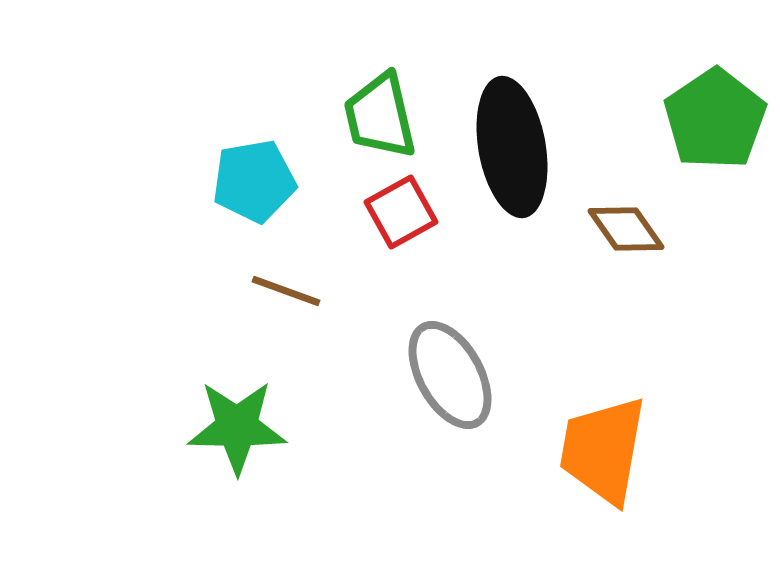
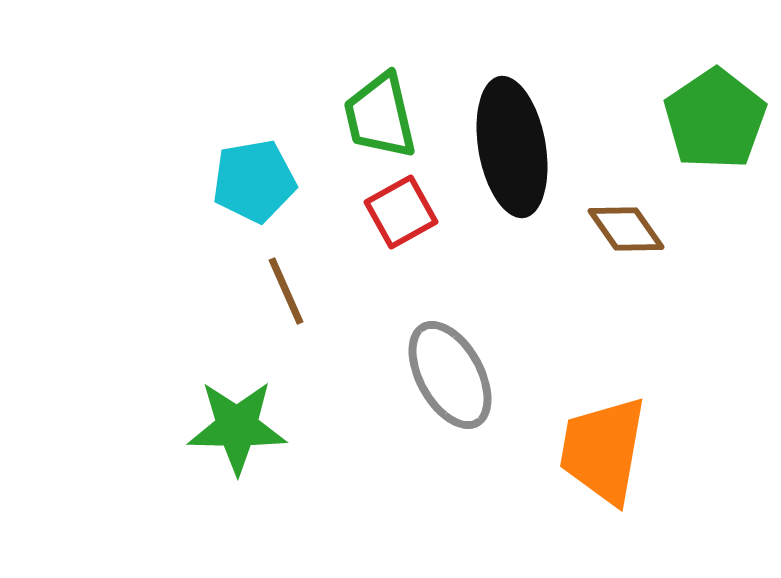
brown line: rotated 46 degrees clockwise
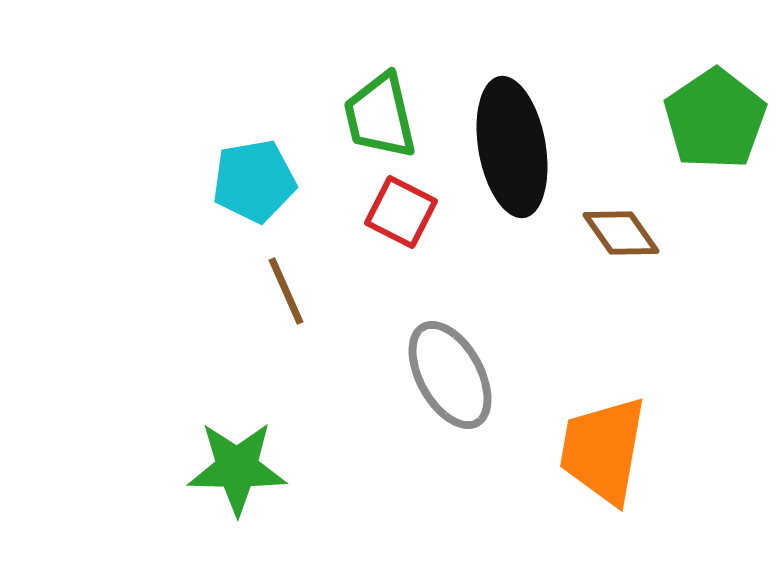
red square: rotated 34 degrees counterclockwise
brown diamond: moved 5 px left, 4 px down
green star: moved 41 px down
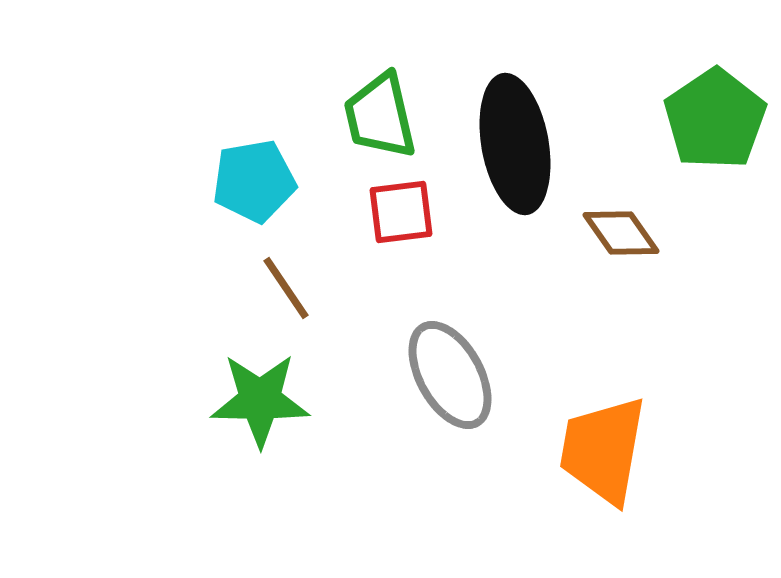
black ellipse: moved 3 px right, 3 px up
red square: rotated 34 degrees counterclockwise
brown line: moved 3 px up; rotated 10 degrees counterclockwise
green star: moved 23 px right, 68 px up
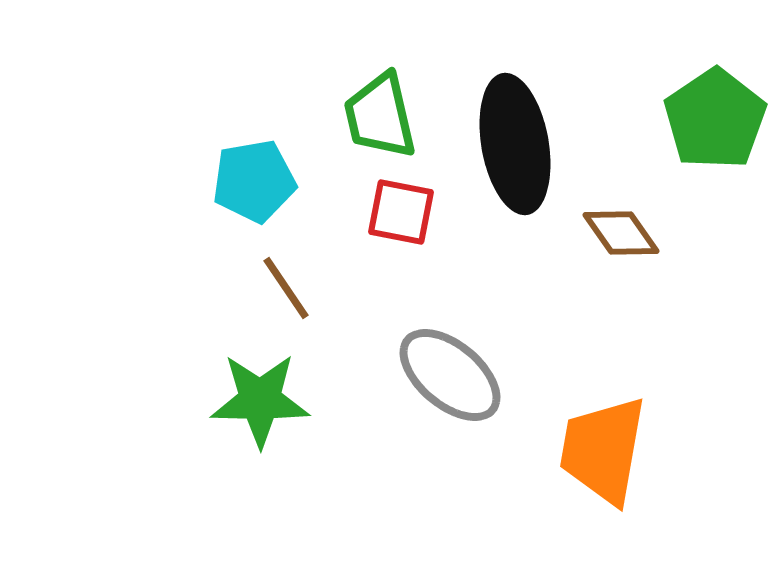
red square: rotated 18 degrees clockwise
gray ellipse: rotated 21 degrees counterclockwise
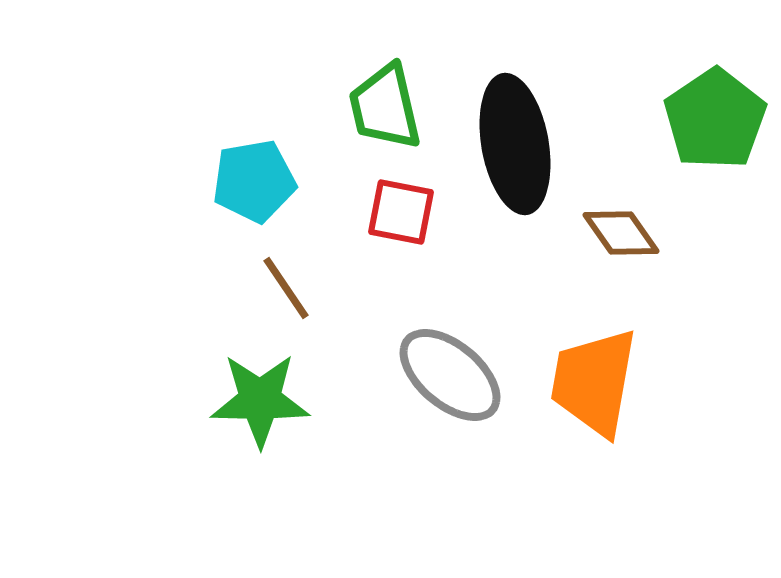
green trapezoid: moved 5 px right, 9 px up
orange trapezoid: moved 9 px left, 68 px up
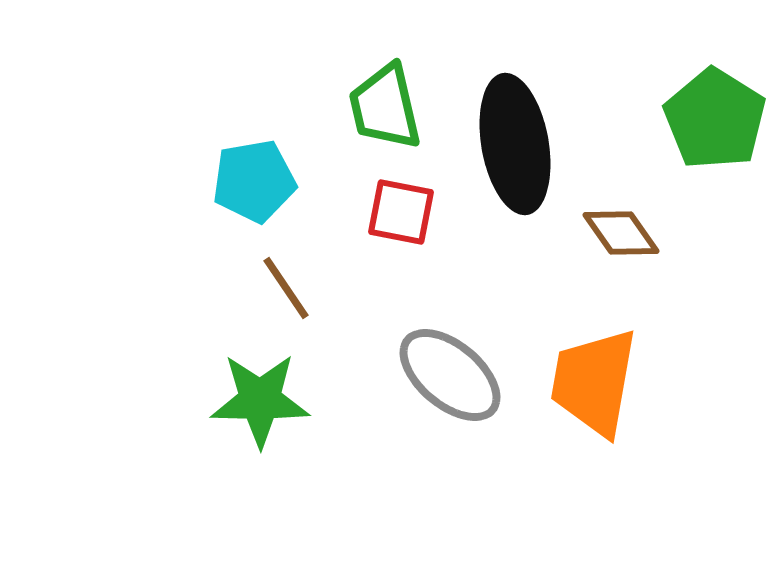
green pentagon: rotated 6 degrees counterclockwise
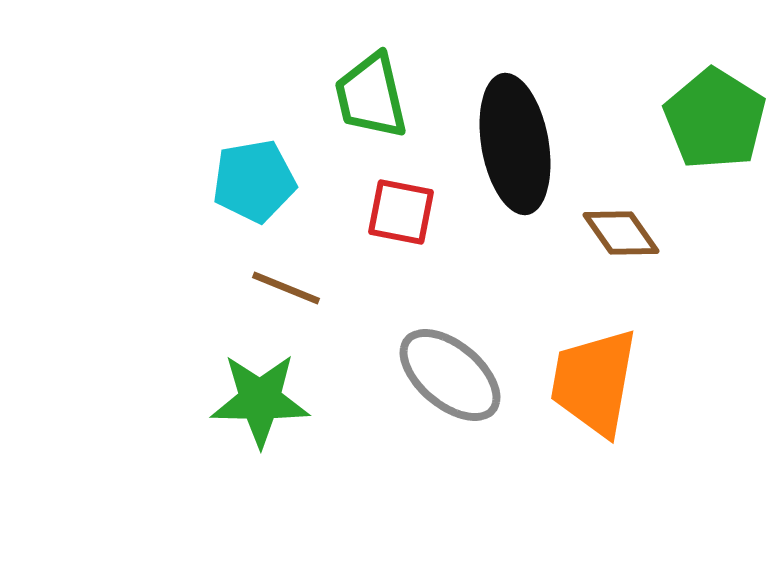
green trapezoid: moved 14 px left, 11 px up
brown line: rotated 34 degrees counterclockwise
